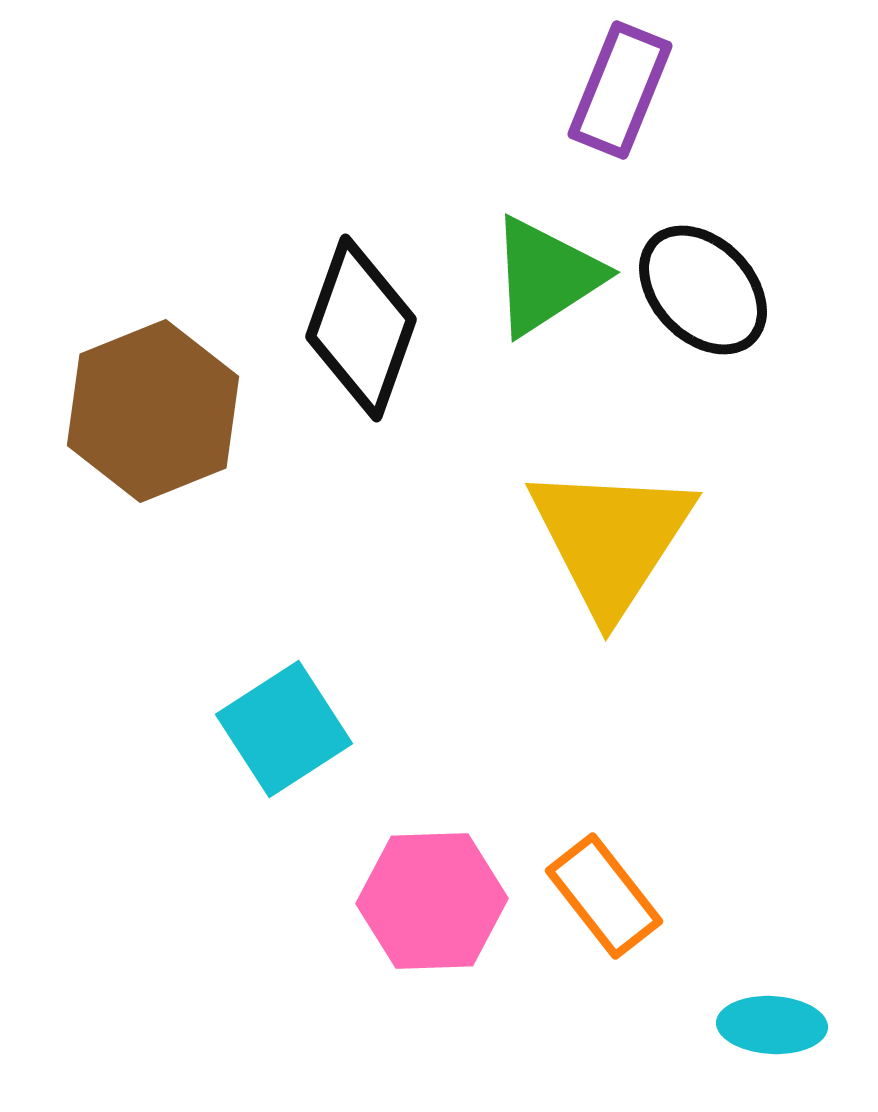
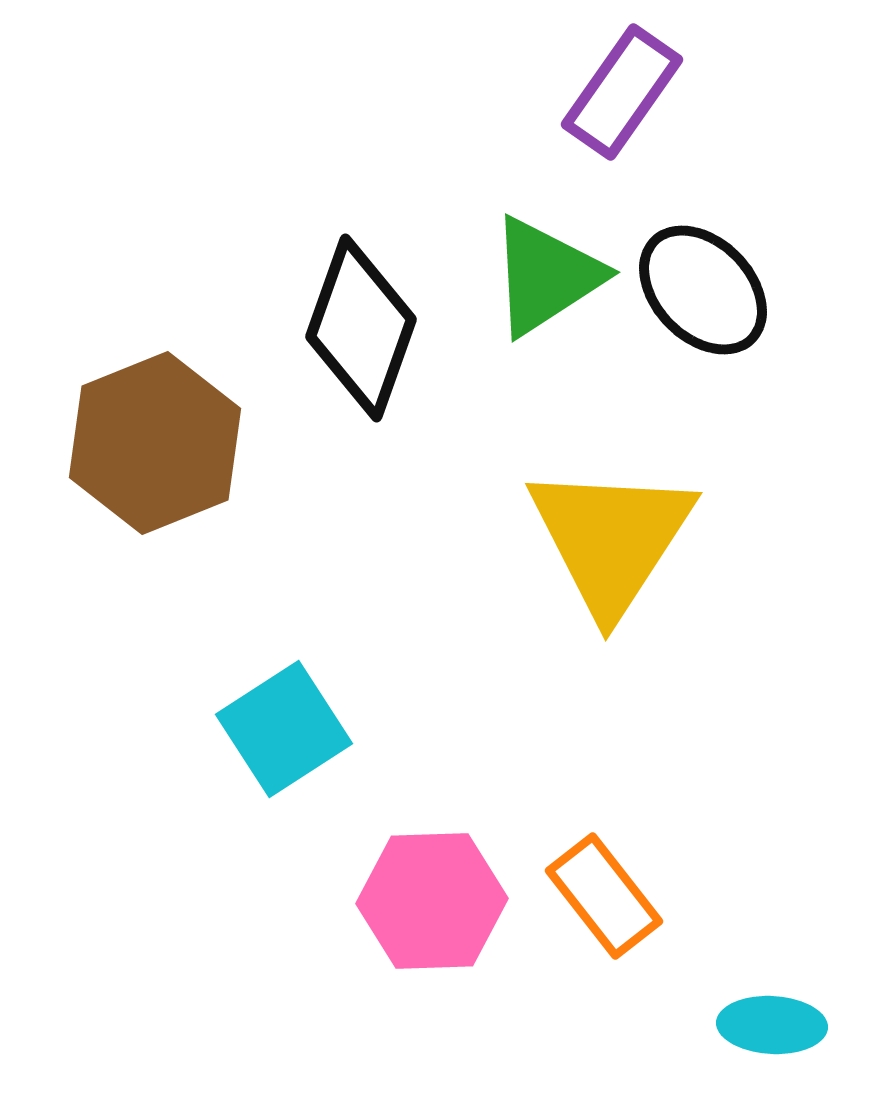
purple rectangle: moved 2 px right, 2 px down; rotated 13 degrees clockwise
brown hexagon: moved 2 px right, 32 px down
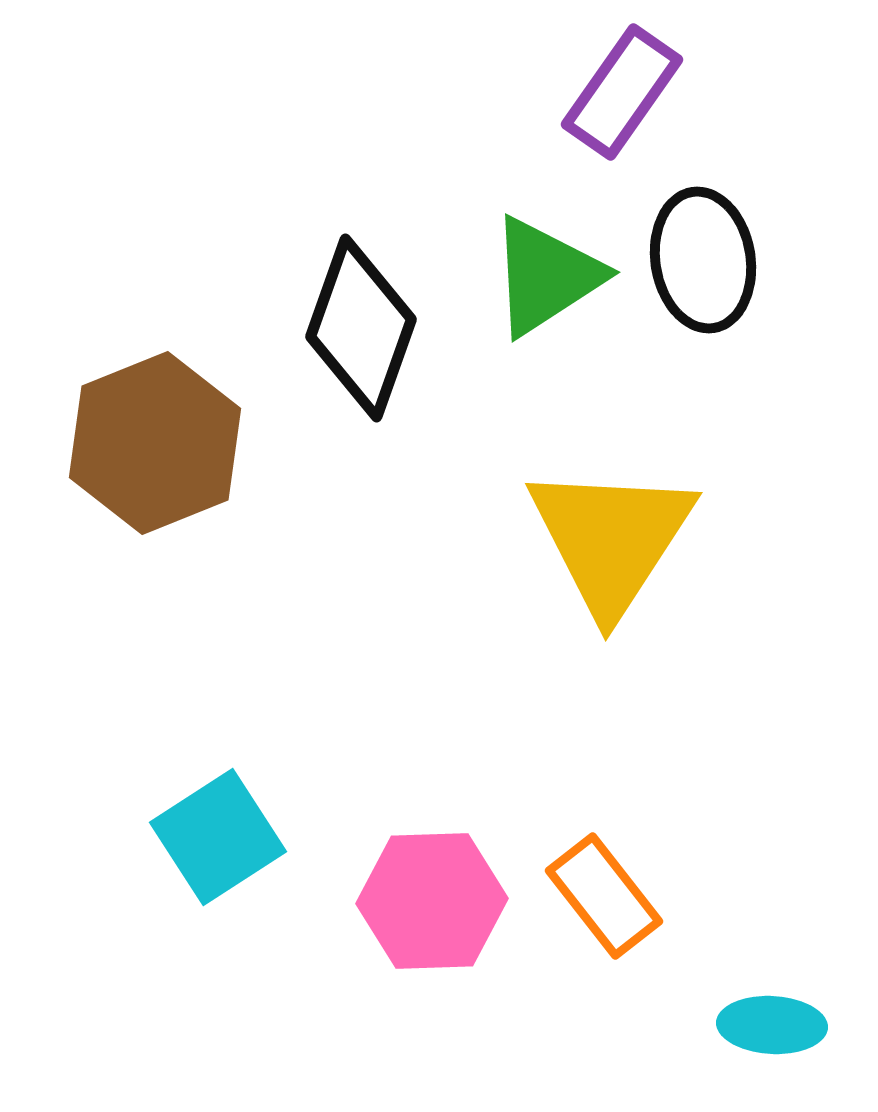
black ellipse: moved 30 px up; rotated 35 degrees clockwise
cyan square: moved 66 px left, 108 px down
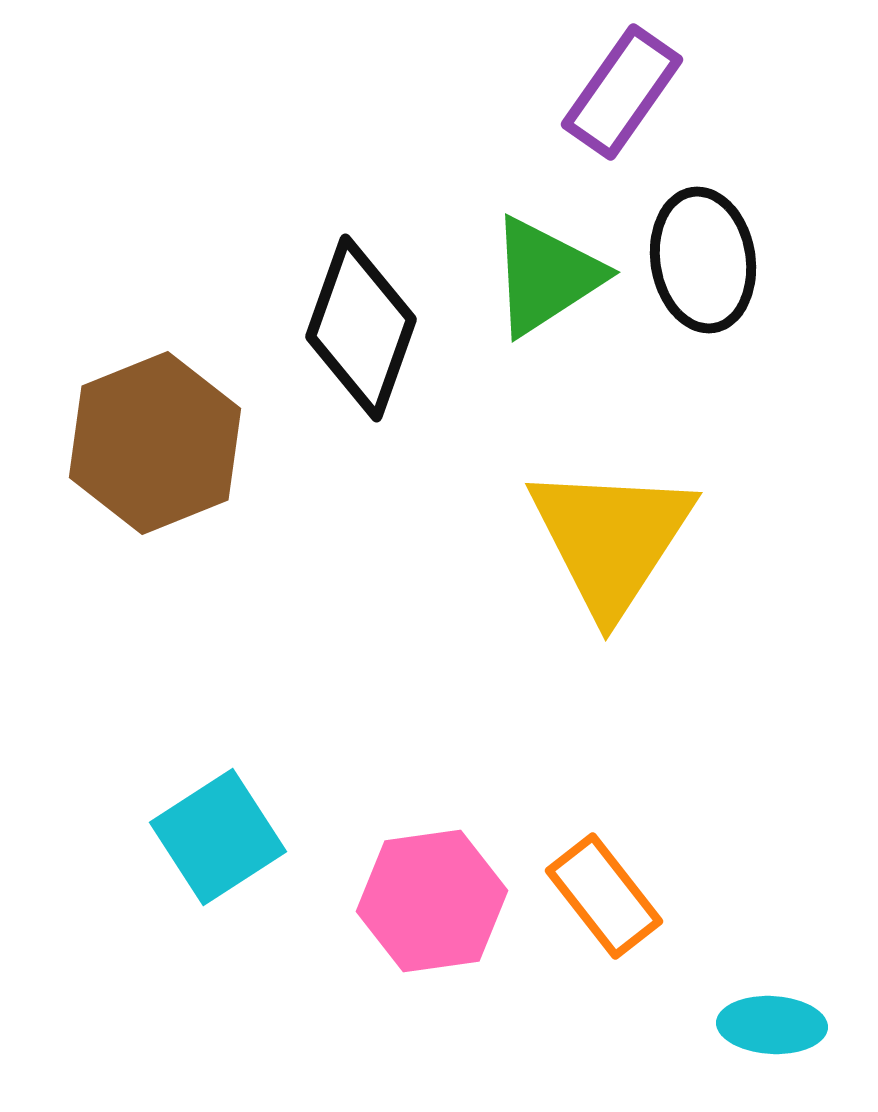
pink hexagon: rotated 6 degrees counterclockwise
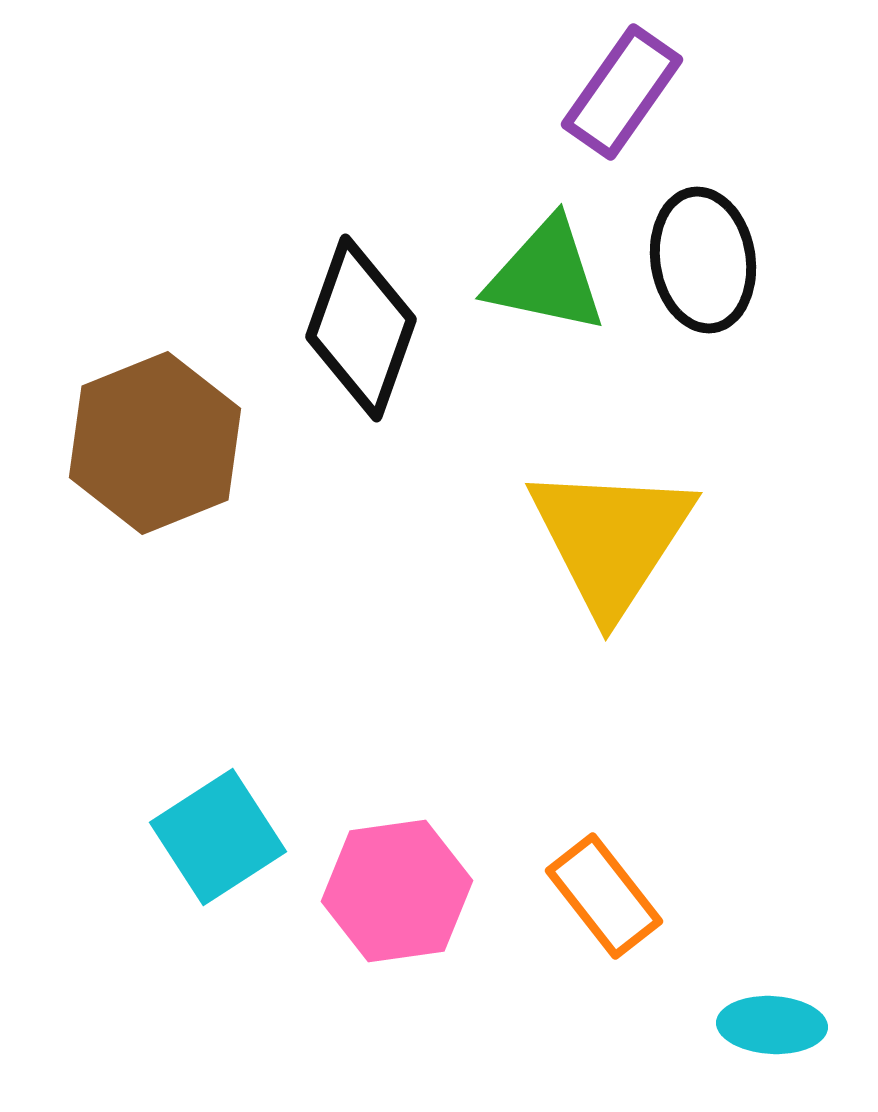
green triangle: rotated 45 degrees clockwise
pink hexagon: moved 35 px left, 10 px up
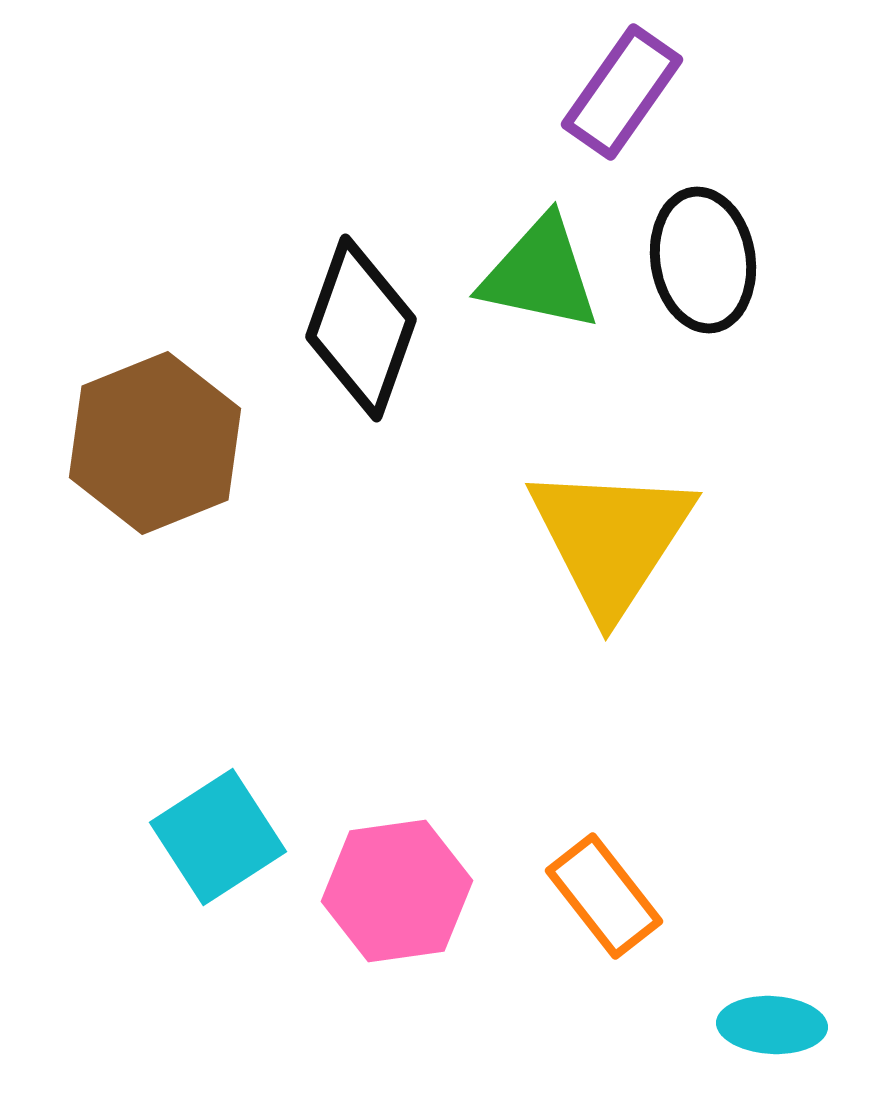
green triangle: moved 6 px left, 2 px up
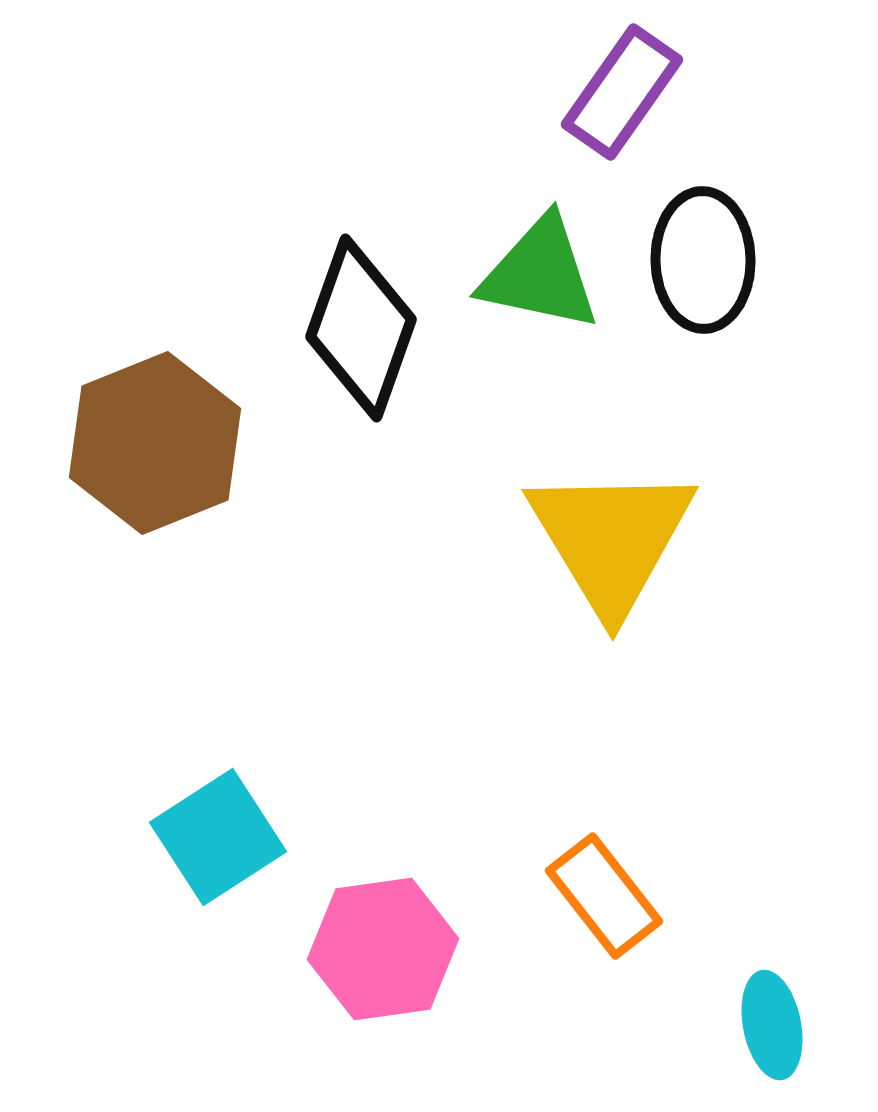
black ellipse: rotated 8 degrees clockwise
yellow triangle: rotated 4 degrees counterclockwise
pink hexagon: moved 14 px left, 58 px down
cyan ellipse: rotated 76 degrees clockwise
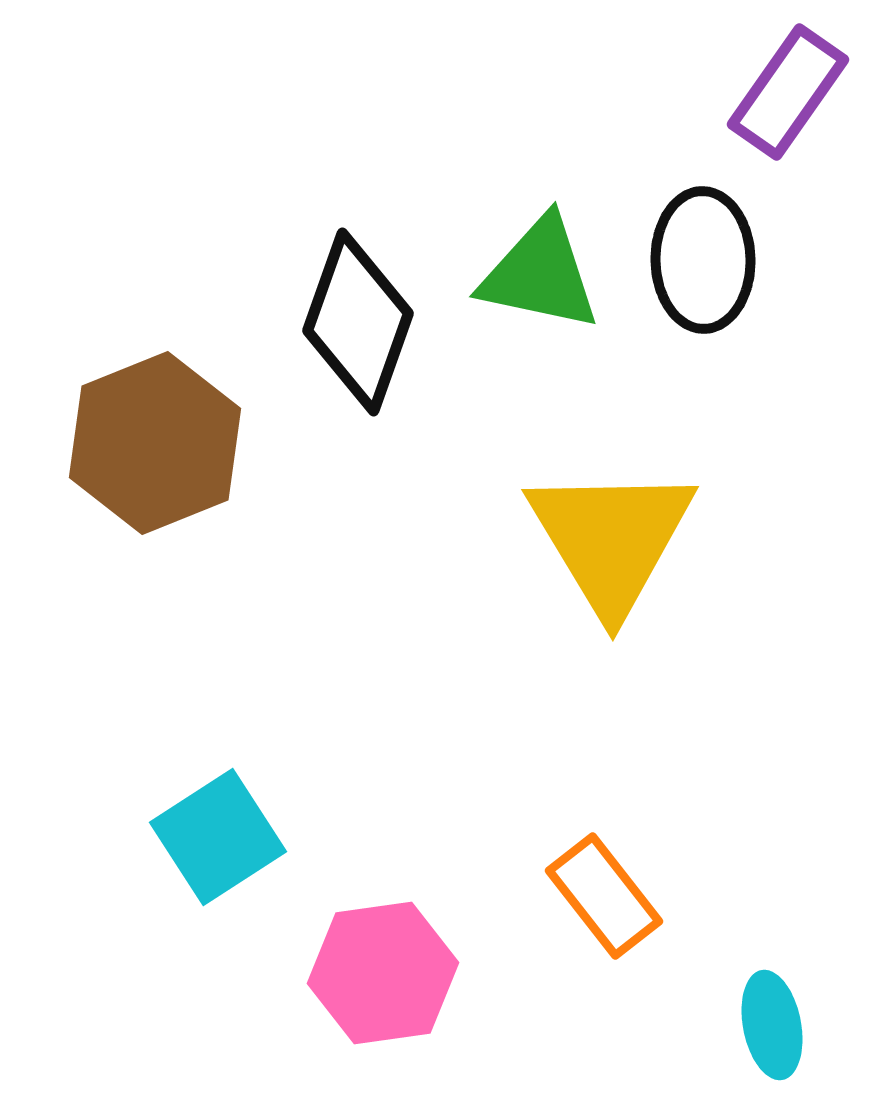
purple rectangle: moved 166 px right
black diamond: moved 3 px left, 6 px up
pink hexagon: moved 24 px down
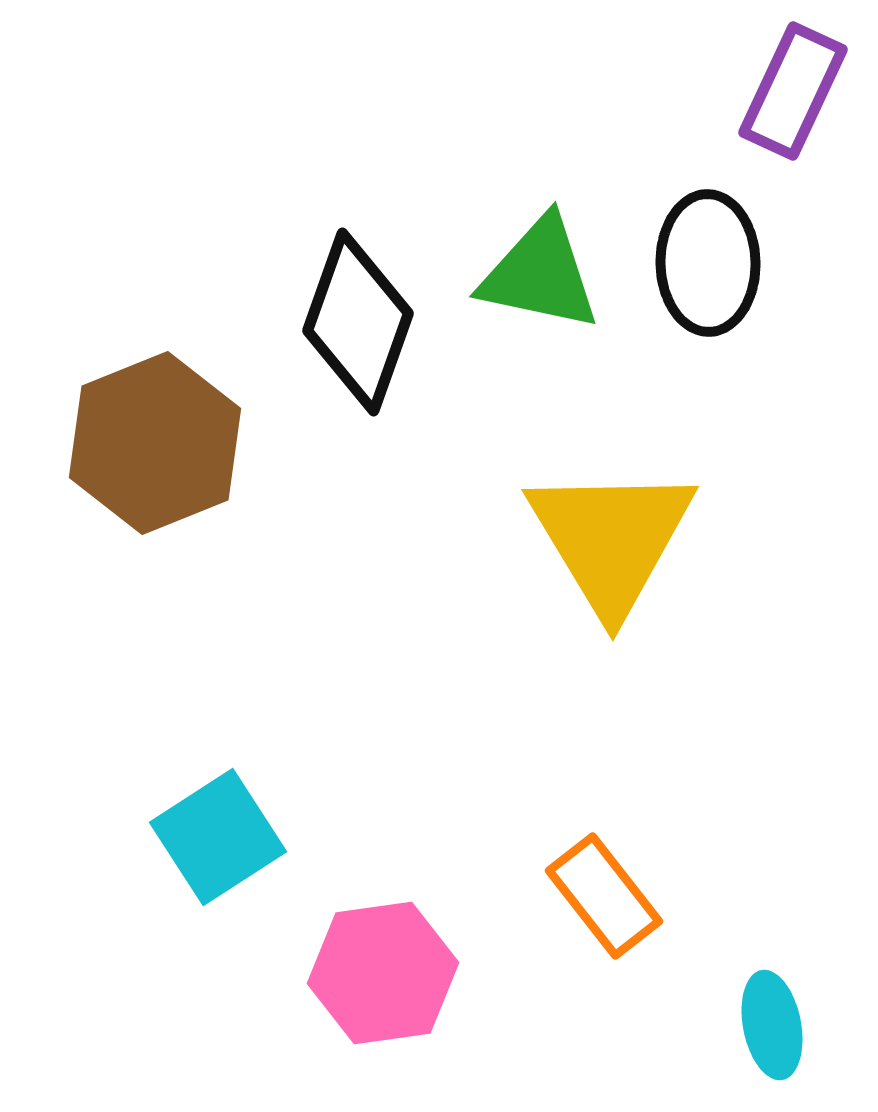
purple rectangle: moved 5 px right, 1 px up; rotated 10 degrees counterclockwise
black ellipse: moved 5 px right, 3 px down
